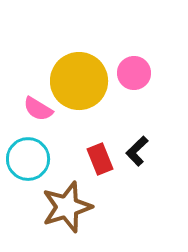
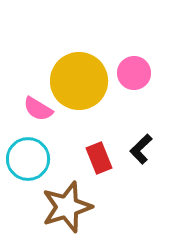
black L-shape: moved 4 px right, 2 px up
red rectangle: moved 1 px left, 1 px up
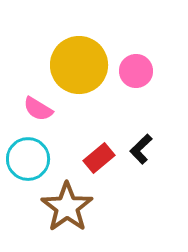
pink circle: moved 2 px right, 2 px up
yellow circle: moved 16 px up
red rectangle: rotated 72 degrees clockwise
brown star: rotated 18 degrees counterclockwise
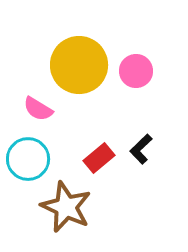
brown star: moved 1 px left; rotated 12 degrees counterclockwise
